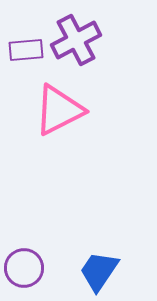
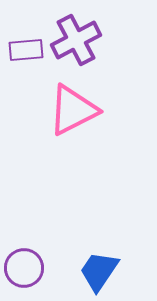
pink triangle: moved 14 px right
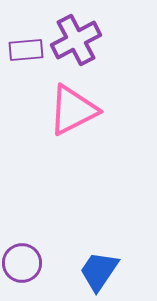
purple circle: moved 2 px left, 5 px up
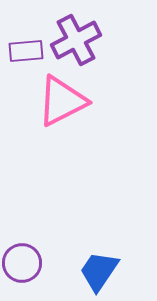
purple rectangle: moved 1 px down
pink triangle: moved 11 px left, 9 px up
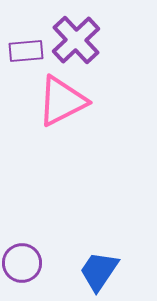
purple cross: rotated 15 degrees counterclockwise
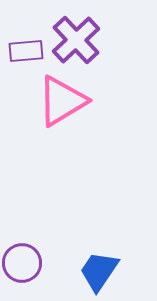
pink triangle: rotated 4 degrees counterclockwise
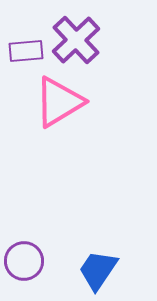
pink triangle: moved 3 px left, 1 px down
purple circle: moved 2 px right, 2 px up
blue trapezoid: moved 1 px left, 1 px up
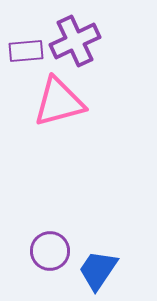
purple cross: moved 1 px left, 1 px down; rotated 18 degrees clockwise
pink triangle: rotated 16 degrees clockwise
purple circle: moved 26 px right, 10 px up
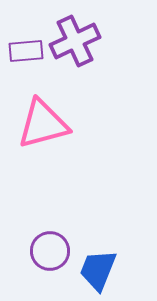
pink triangle: moved 16 px left, 22 px down
blue trapezoid: rotated 12 degrees counterclockwise
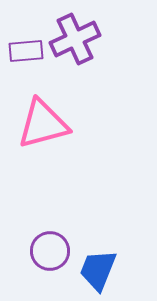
purple cross: moved 2 px up
